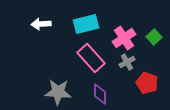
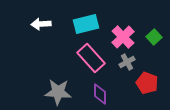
pink cross: moved 1 px left, 1 px up; rotated 10 degrees counterclockwise
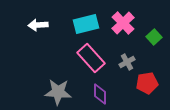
white arrow: moved 3 px left, 1 px down
pink cross: moved 14 px up
red pentagon: rotated 30 degrees counterclockwise
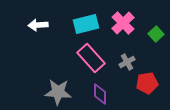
green square: moved 2 px right, 3 px up
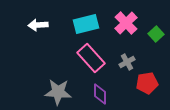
pink cross: moved 3 px right
